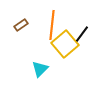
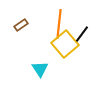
orange line: moved 7 px right, 1 px up
cyan triangle: rotated 18 degrees counterclockwise
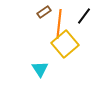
brown rectangle: moved 23 px right, 13 px up
black line: moved 2 px right, 18 px up
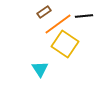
black line: rotated 48 degrees clockwise
orange line: moved 1 px left; rotated 48 degrees clockwise
yellow square: rotated 16 degrees counterclockwise
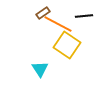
brown rectangle: moved 1 px left, 1 px down
orange line: rotated 64 degrees clockwise
yellow square: moved 2 px right, 1 px down
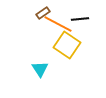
black line: moved 4 px left, 3 px down
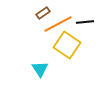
black line: moved 5 px right, 3 px down
orange line: rotated 56 degrees counterclockwise
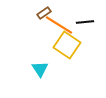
brown rectangle: moved 1 px right
orange line: moved 1 px right, 1 px down; rotated 60 degrees clockwise
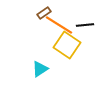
black line: moved 3 px down
cyan triangle: rotated 30 degrees clockwise
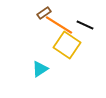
black line: rotated 30 degrees clockwise
